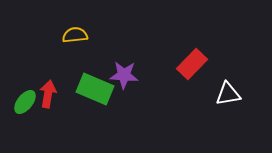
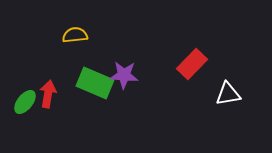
green rectangle: moved 6 px up
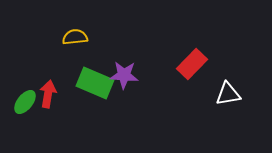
yellow semicircle: moved 2 px down
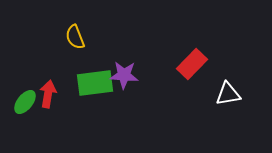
yellow semicircle: rotated 105 degrees counterclockwise
green rectangle: rotated 30 degrees counterclockwise
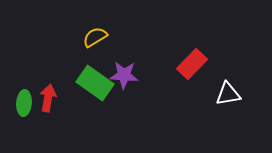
yellow semicircle: moved 20 px right; rotated 80 degrees clockwise
green rectangle: rotated 42 degrees clockwise
red arrow: moved 4 px down
green ellipse: moved 1 px left, 1 px down; rotated 35 degrees counterclockwise
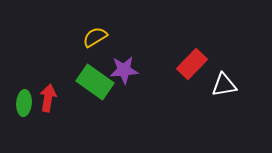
purple star: moved 5 px up; rotated 8 degrees counterclockwise
green rectangle: moved 1 px up
white triangle: moved 4 px left, 9 px up
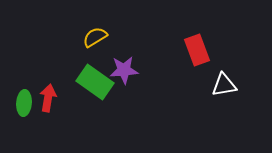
red rectangle: moved 5 px right, 14 px up; rotated 64 degrees counterclockwise
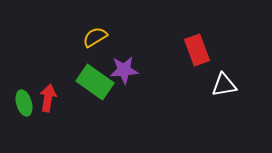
green ellipse: rotated 20 degrees counterclockwise
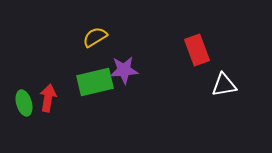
green rectangle: rotated 48 degrees counterclockwise
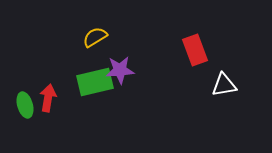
red rectangle: moved 2 px left
purple star: moved 4 px left
green ellipse: moved 1 px right, 2 px down
